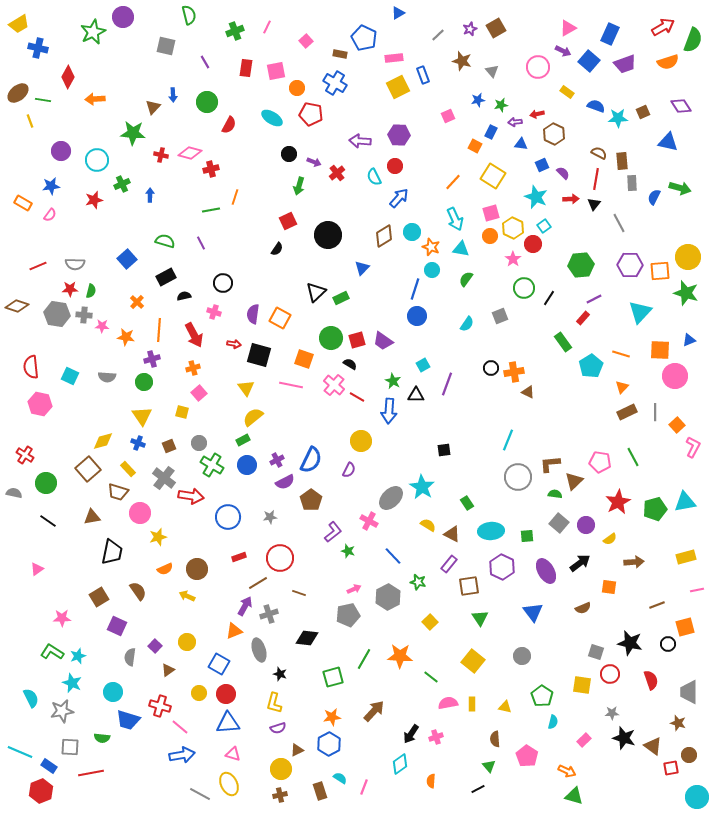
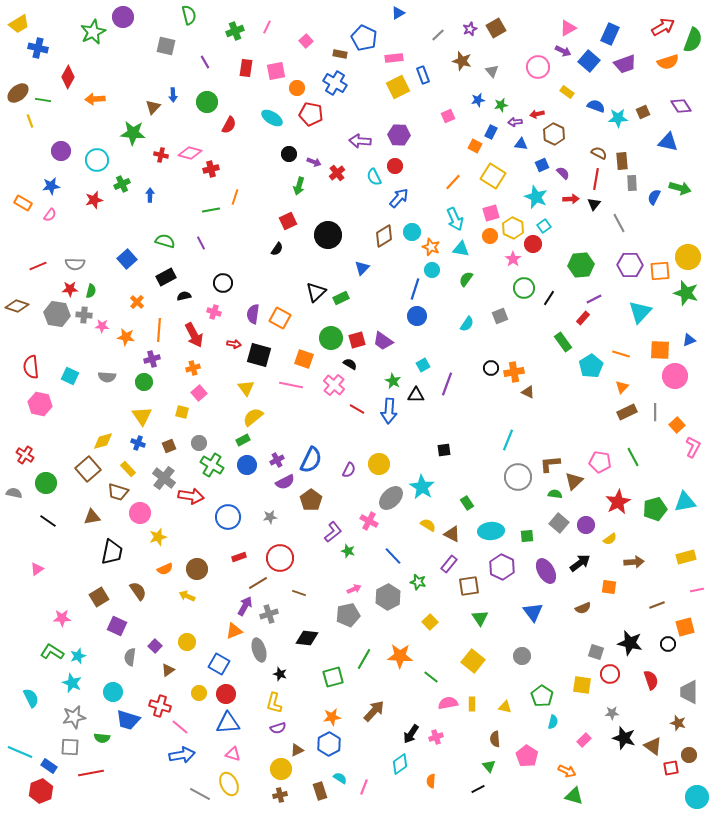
red line at (357, 397): moved 12 px down
yellow circle at (361, 441): moved 18 px right, 23 px down
gray star at (62, 711): moved 12 px right, 6 px down
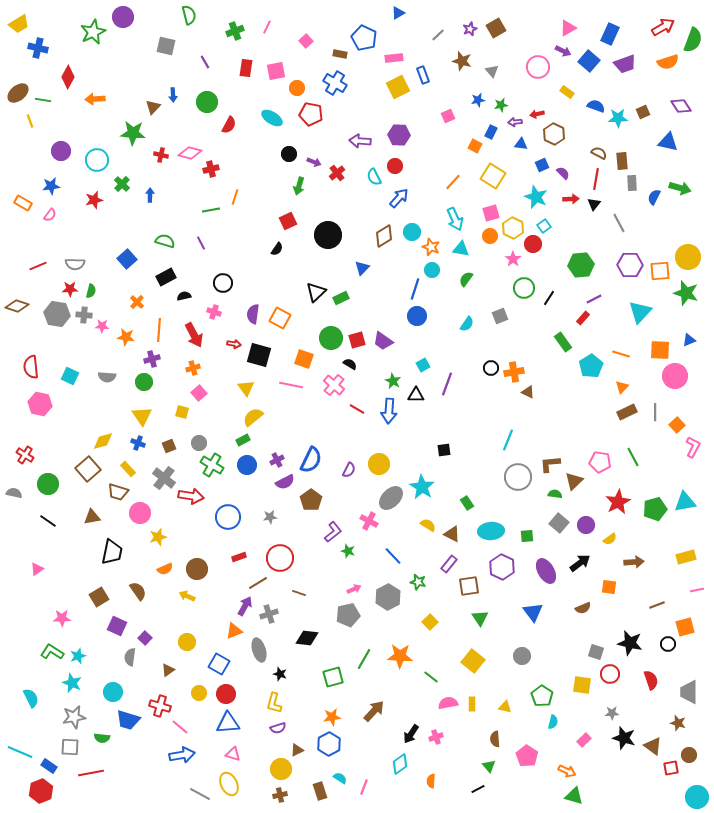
green cross at (122, 184): rotated 21 degrees counterclockwise
green circle at (46, 483): moved 2 px right, 1 px down
purple square at (155, 646): moved 10 px left, 8 px up
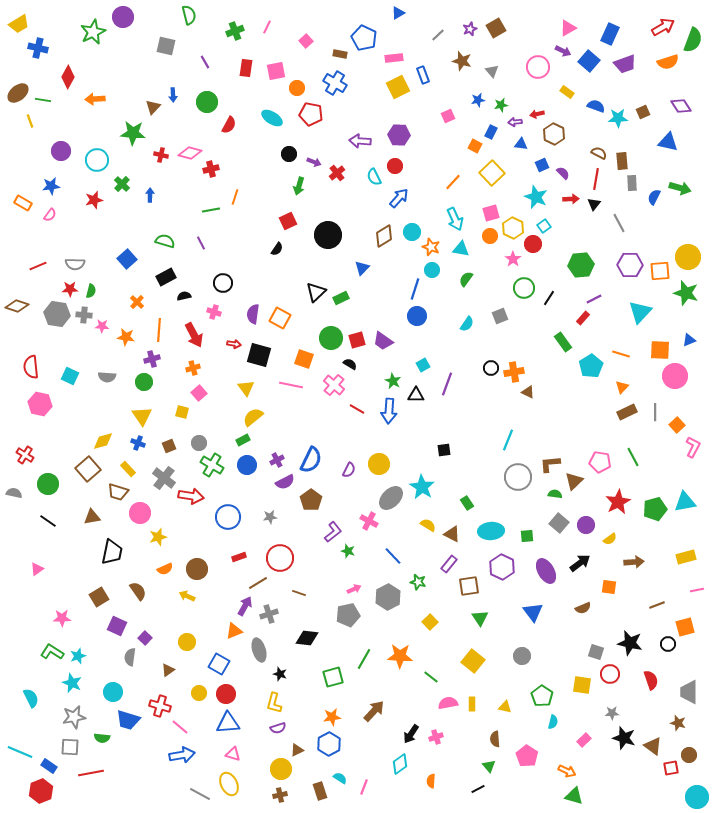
yellow square at (493, 176): moved 1 px left, 3 px up; rotated 15 degrees clockwise
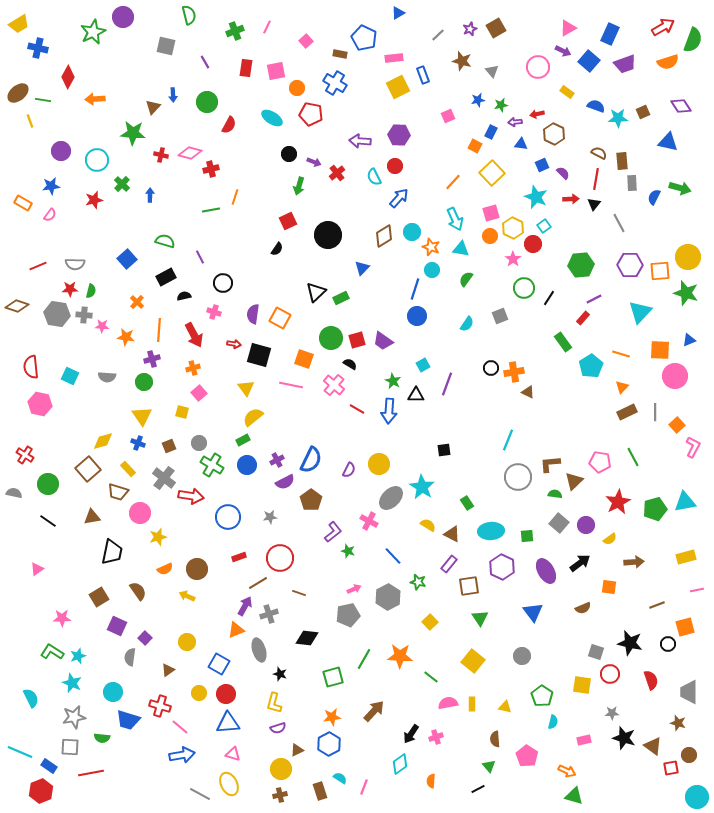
purple line at (201, 243): moved 1 px left, 14 px down
orange triangle at (234, 631): moved 2 px right, 1 px up
pink rectangle at (584, 740): rotated 32 degrees clockwise
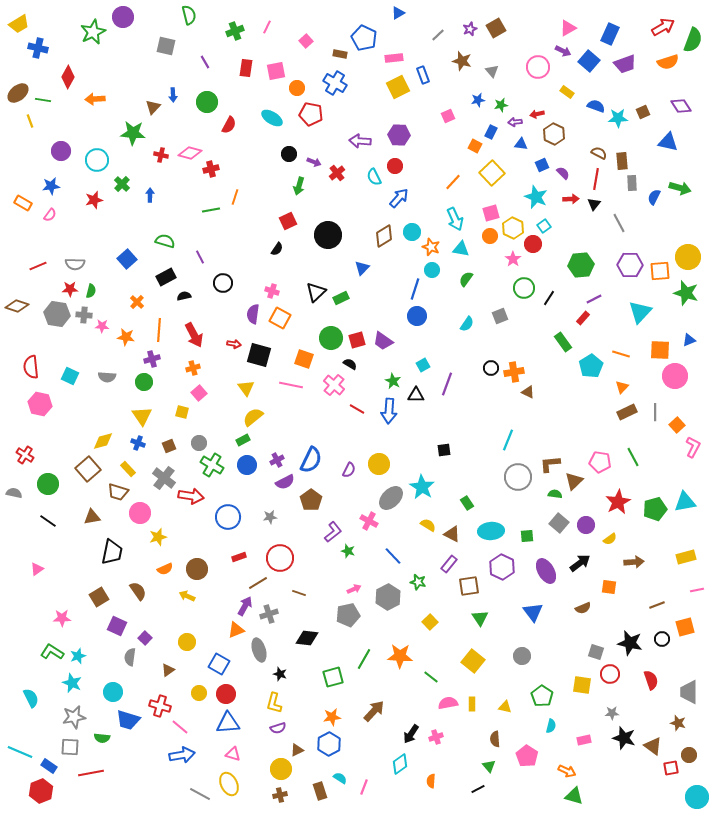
pink cross at (214, 312): moved 58 px right, 21 px up
black circle at (668, 644): moved 6 px left, 5 px up
cyan semicircle at (553, 722): moved 2 px left, 4 px down
